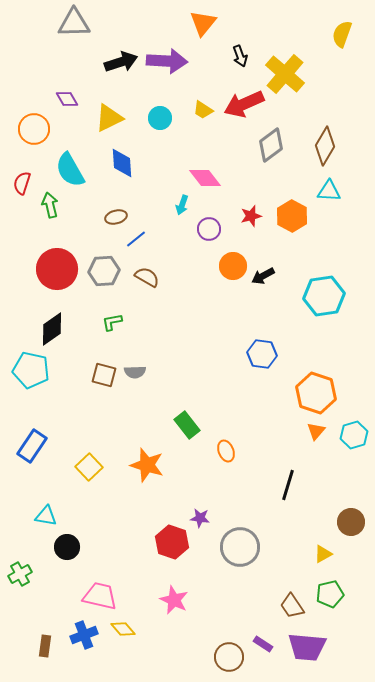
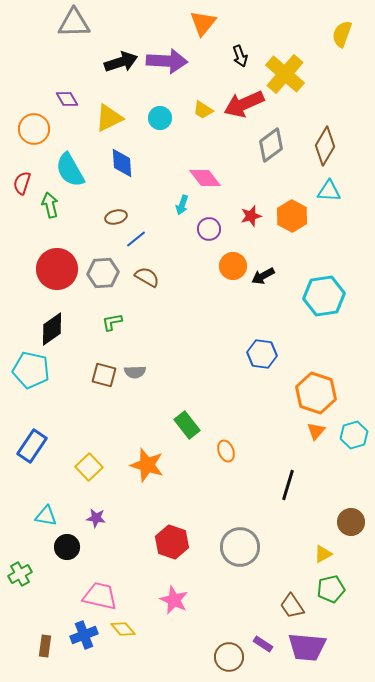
gray hexagon at (104, 271): moved 1 px left, 2 px down
purple star at (200, 518): moved 104 px left
green pentagon at (330, 594): moved 1 px right, 5 px up
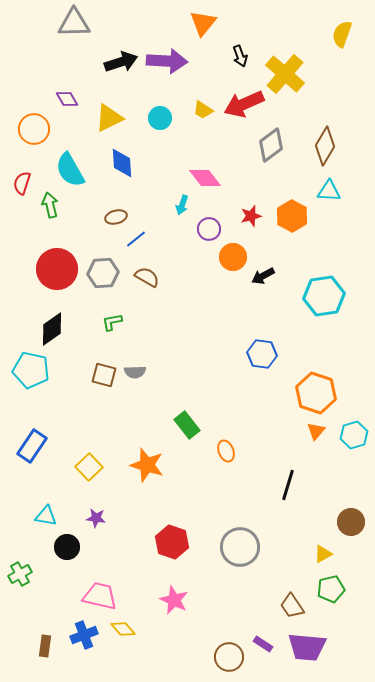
orange circle at (233, 266): moved 9 px up
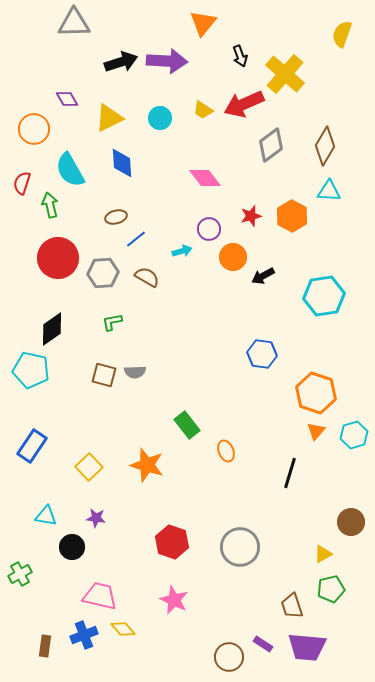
cyan arrow at (182, 205): moved 46 px down; rotated 126 degrees counterclockwise
red circle at (57, 269): moved 1 px right, 11 px up
black line at (288, 485): moved 2 px right, 12 px up
black circle at (67, 547): moved 5 px right
brown trapezoid at (292, 606): rotated 16 degrees clockwise
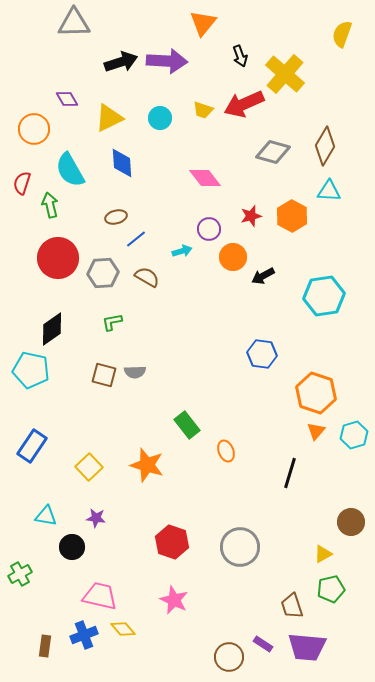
yellow trapezoid at (203, 110): rotated 15 degrees counterclockwise
gray diamond at (271, 145): moved 2 px right, 7 px down; rotated 52 degrees clockwise
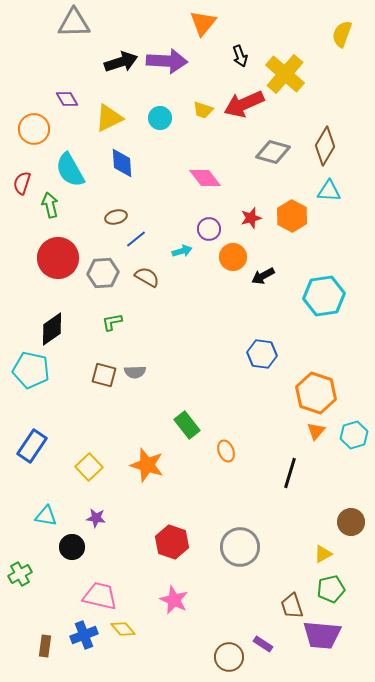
red star at (251, 216): moved 2 px down
purple trapezoid at (307, 647): moved 15 px right, 12 px up
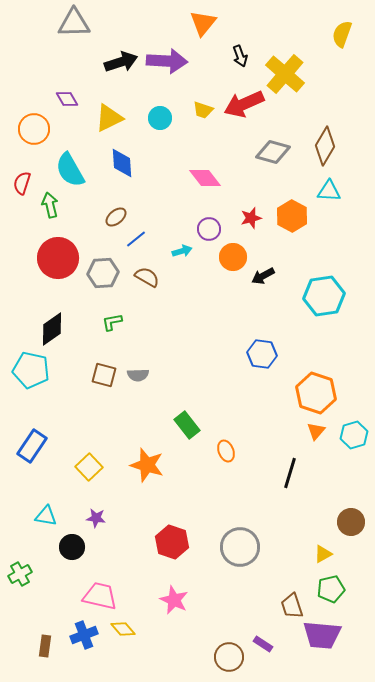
brown ellipse at (116, 217): rotated 25 degrees counterclockwise
gray semicircle at (135, 372): moved 3 px right, 3 px down
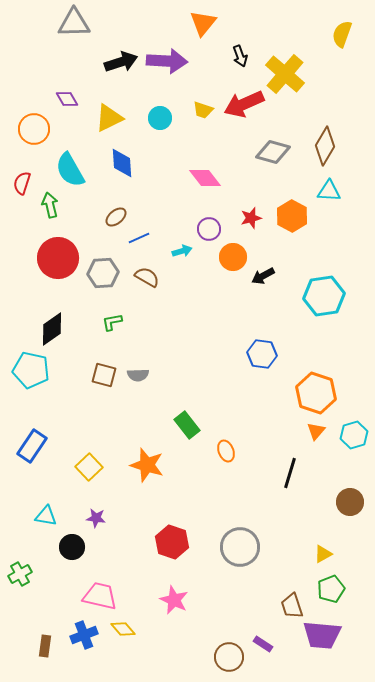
blue line at (136, 239): moved 3 px right, 1 px up; rotated 15 degrees clockwise
brown circle at (351, 522): moved 1 px left, 20 px up
green pentagon at (331, 589): rotated 8 degrees counterclockwise
